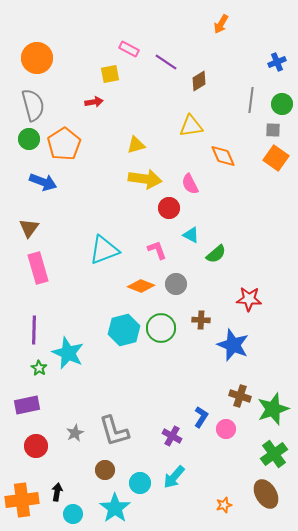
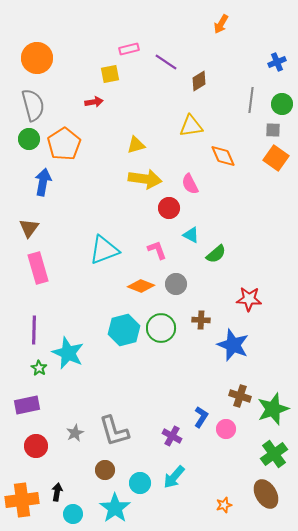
pink rectangle at (129, 49): rotated 42 degrees counterclockwise
blue arrow at (43, 182): rotated 100 degrees counterclockwise
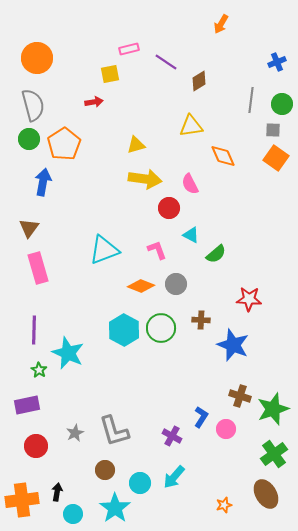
cyan hexagon at (124, 330): rotated 16 degrees counterclockwise
green star at (39, 368): moved 2 px down
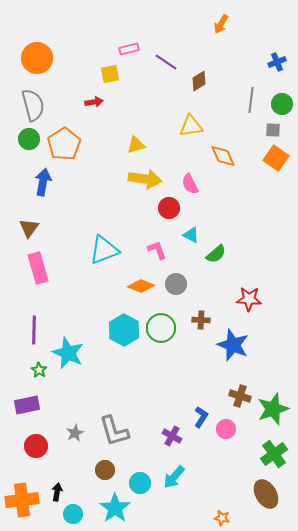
orange star at (224, 505): moved 2 px left, 13 px down; rotated 28 degrees clockwise
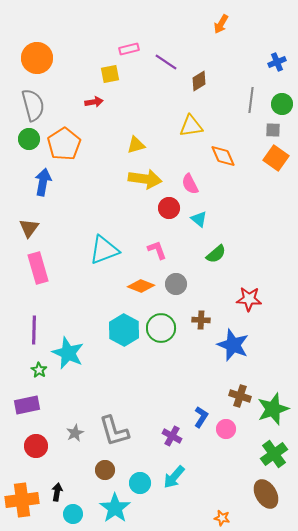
cyan triangle at (191, 235): moved 8 px right, 16 px up; rotated 12 degrees clockwise
